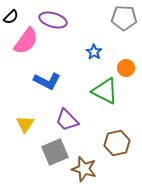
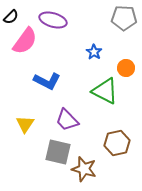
pink semicircle: moved 1 px left
gray square: moved 3 px right; rotated 36 degrees clockwise
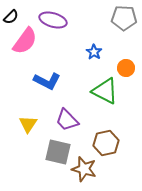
yellow triangle: moved 3 px right
brown hexagon: moved 11 px left
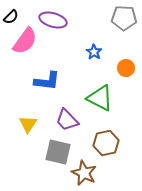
blue L-shape: rotated 20 degrees counterclockwise
green triangle: moved 5 px left, 7 px down
brown star: moved 4 px down; rotated 10 degrees clockwise
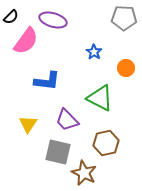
pink semicircle: moved 1 px right
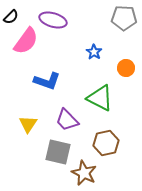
blue L-shape: rotated 12 degrees clockwise
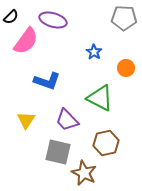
yellow triangle: moved 2 px left, 4 px up
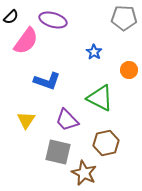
orange circle: moved 3 px right, 2 px down
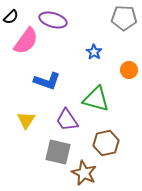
green triangle: moved 4 px left, 1 px down; rotated 12 degrees counterclockwise
purple trapezoid: rotated 10 degrees clockwise
